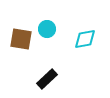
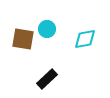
brown square: moved 2 px right
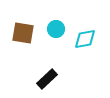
cyan circle: moved 9 px right
brown square: moved 6 px up
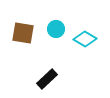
cyan diamond: rotated 40 degrees clockwise
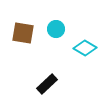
cyan diamond: moved 9 px down
black rectangle: moved 5 px down
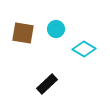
cyan diamond: moved 1 px left, 1 px down
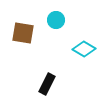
cyan circle: moved 9 px up
black rectangle: rotated 20 degrees counterclockwise
